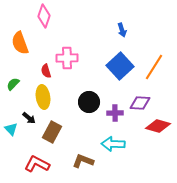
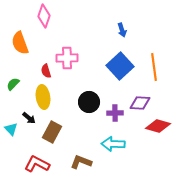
orange line: rotated 40 degrees counterclockwise
brown L-shape: moved 2 px left, 1 px down
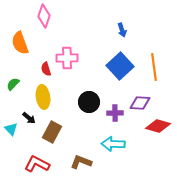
red semicircle: moved 2 px up
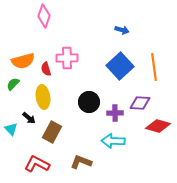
blue arrow: rotated 56 degrees counterclockwise
orange semicircle: moved 3 px right, 18 px down; rotated 85 degrees counterclockwise
cyan arrow: moved 3 px up
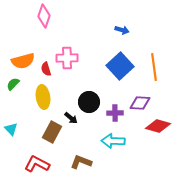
black arrow: moved 42 px right
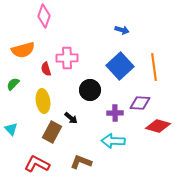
orange semicircle: moved 11 px up
yellow ellipse: moved 4 px down
black circle: moved 1 px right, 12 px up
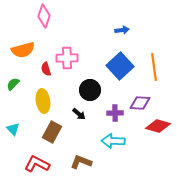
blue arrow: rotated 24 degrees counterclockwise
black arrow: moved 8 px right, 4 px up
cyan triangle: moved 2 px right
